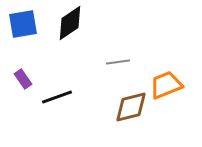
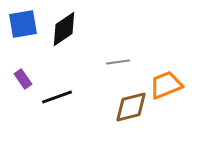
black diamond: moved 6 px left, 6 px down
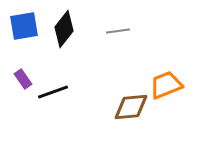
blue square: moved 1 px right, 2 px down
black diamond: rotated 18 degrees counterclockwise
gray line: moved 31 px up
black line: moved 4 px left, 5 px up
brown diamond: rotated 9 degrees clockwise
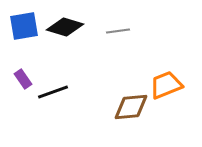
black diamond: moved 1 px right, 2 px up; rotated 69 degrees clockwise
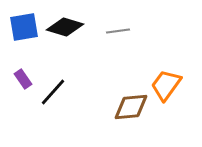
blue square: moved 1 px down
orange trapezoid: rotated 32 degrees counterclockwise
black line: rotated 28 degrees counterclockwise
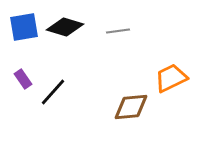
orange trapezoid: moved 5 px right, 7 px up; rotated 28 degrees clockwise
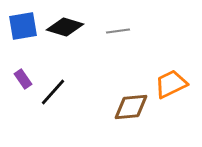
blue square: moved 1 px left, 1 px up
orange trapezoid: moved 6 px down
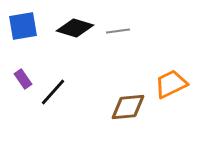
black diamond: moved 10 px right, 1 px down
brown diamond: moved 3 px left
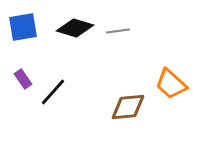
blue square: moved 1 px down
orange trapezoid: rotated 112 degrees counterclockwise
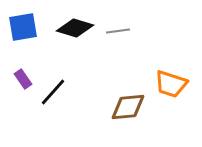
orange trapezoid: rotated 24 degrees counterclockwise
